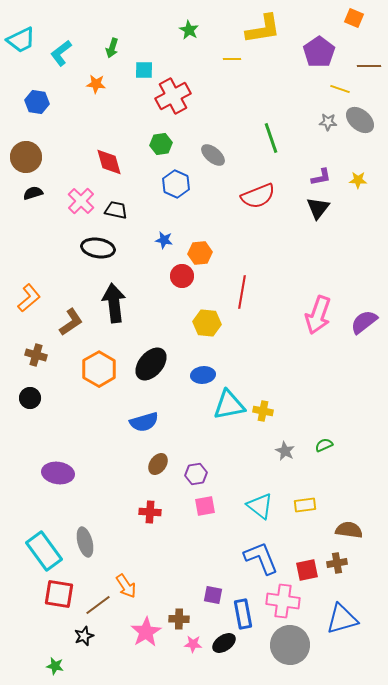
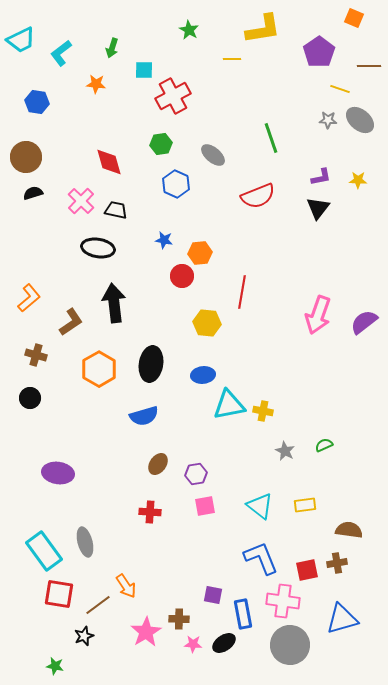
gray star at (328, 122): moved 2 px up
black ellipse at (151, 364): rotated 32 degrees counterclockwise
blue semicircle at (144, 422): moved 6 px up
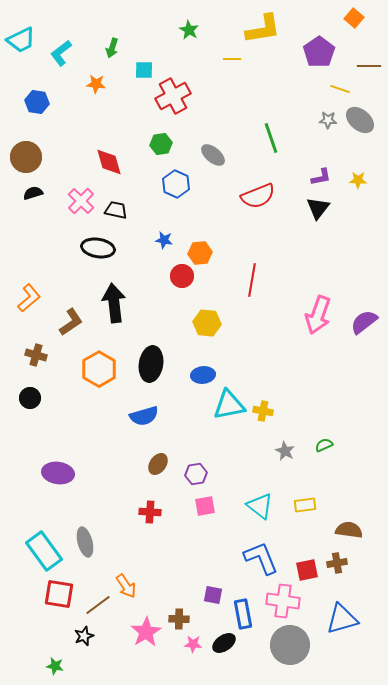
orange square at (354, 18): rotated 18 degrees clockwise
red line at (242, 292): moved 10 px right, 12 px up
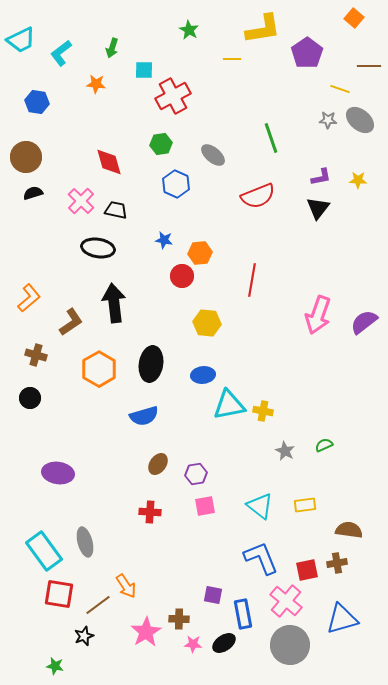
purple pentagon at (319, 52): moved 12 px left, 1 px down
pink cross at (283, 601): moved 3 px right; rotated 32 degrees clockwise
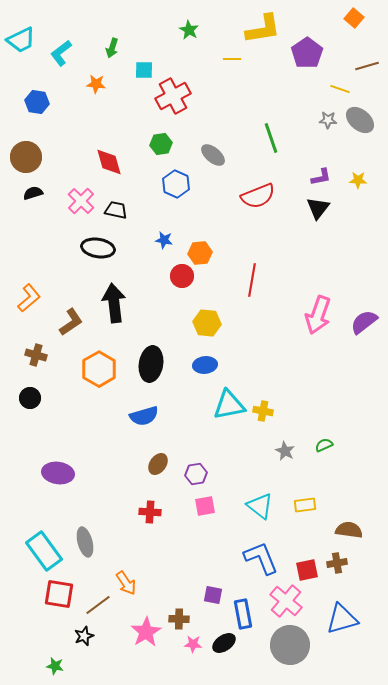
brown line at (369, 66): moved 2 px left; rotated 15 degrees counterclockwise
blue ellipse at (203, 375): moved 2 px right, 10 px up
orange arrow at (126, 586): moved 3 px up
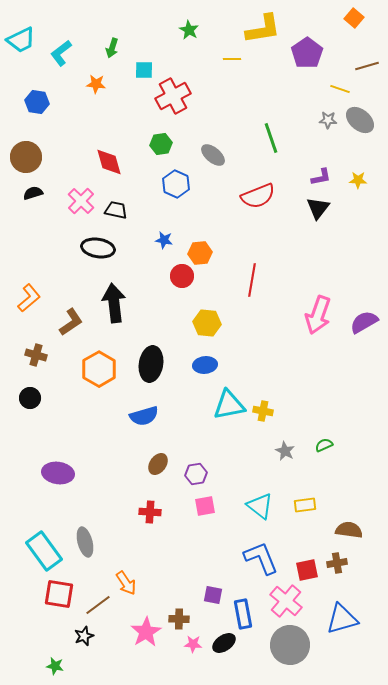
purple semicircle at (364, 322): rotated 8 degrees clockwise
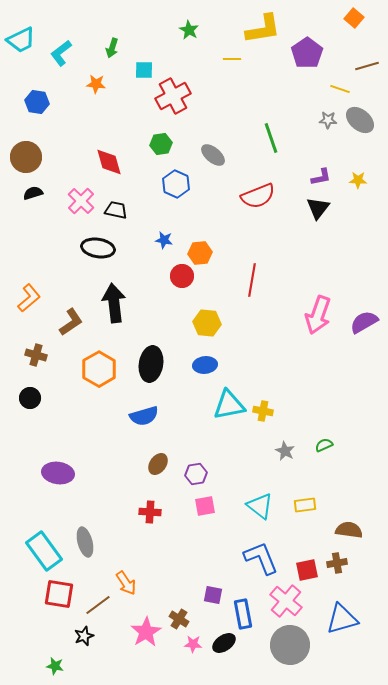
brown cross at (179, 619): rotated 30 degrees clockwise
